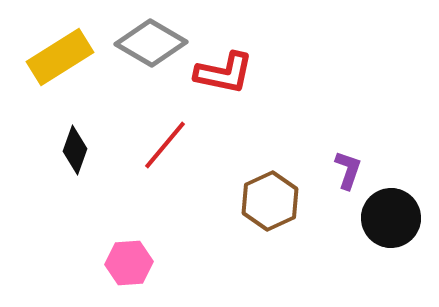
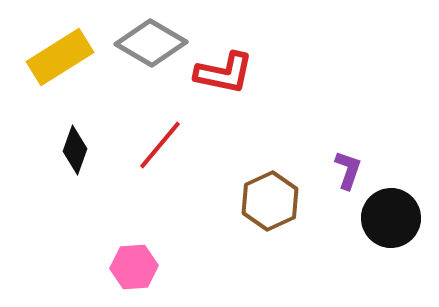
red line: moved 5 px left
pink hexagon: moved 5 px right, 4 px down
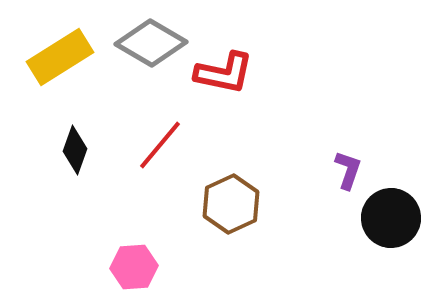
brown hexagon: moved 39 px left, 3 px down
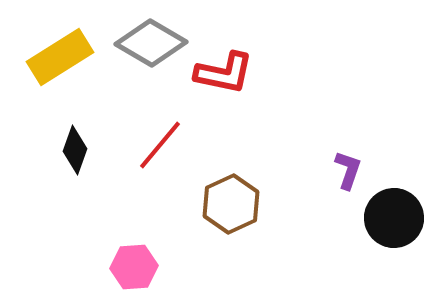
black circle: moved 3 px right
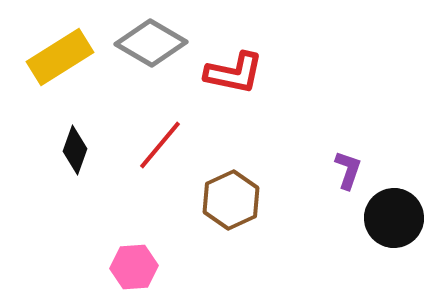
red L-shape: moved 10 px right
brown hexagon: moved 4 px up
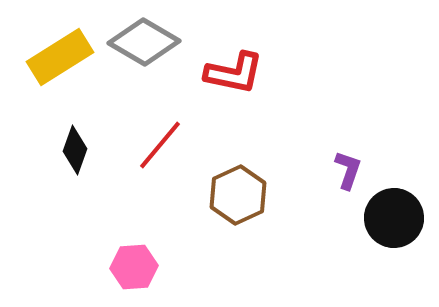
gray diamond: moved 7 px left, 1 px up
brown hexagon: moved 7 px right, 5 px up
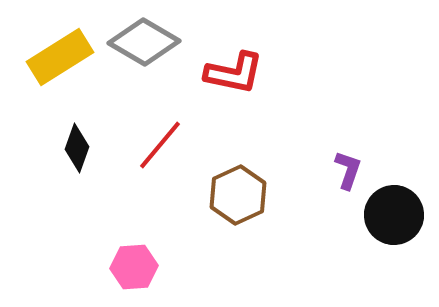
black diamond: moved 2 px right, 2 px up
black circle: moved 3 px up
